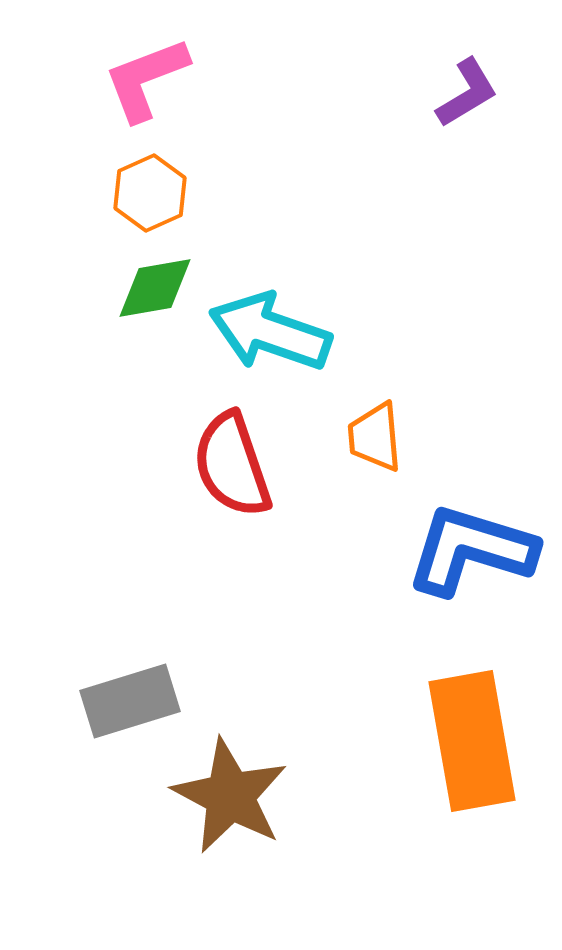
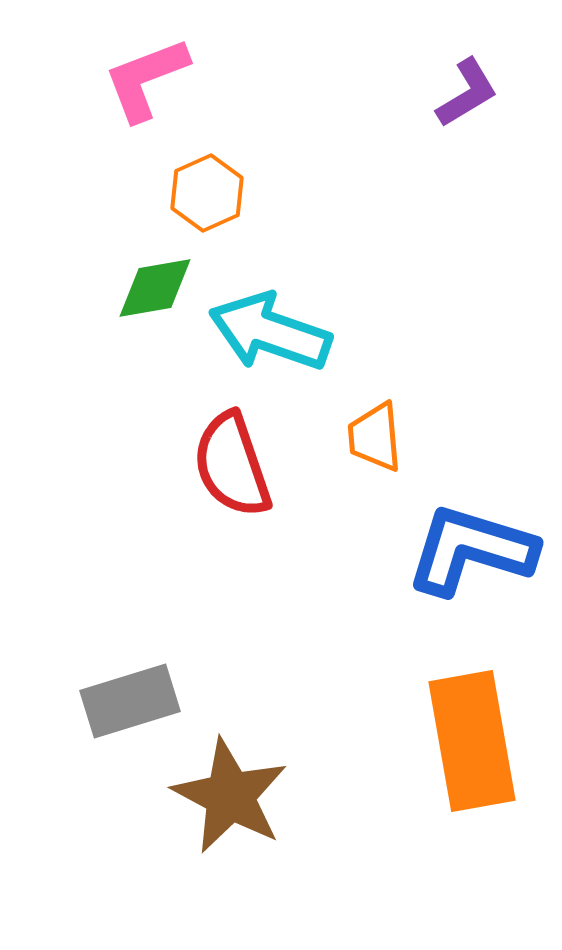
orange hexagon: moved 57 px right
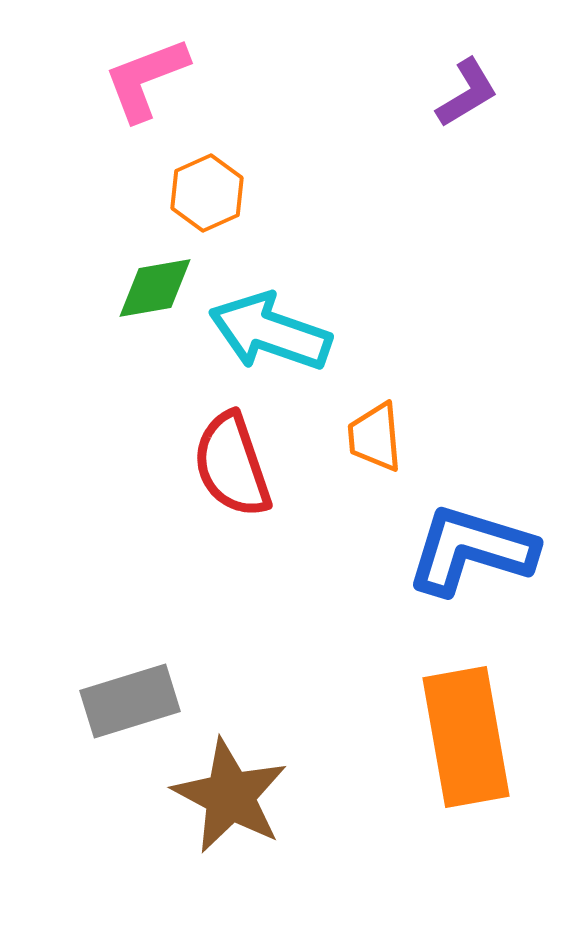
orange rectangle: moved 6 px left, 4 px up
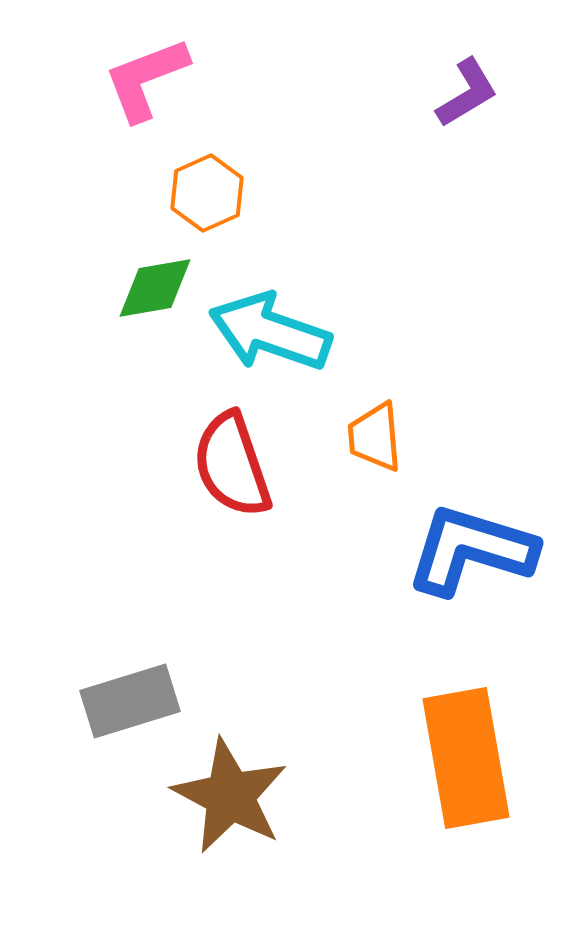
orange rectangle: moved 21 px down
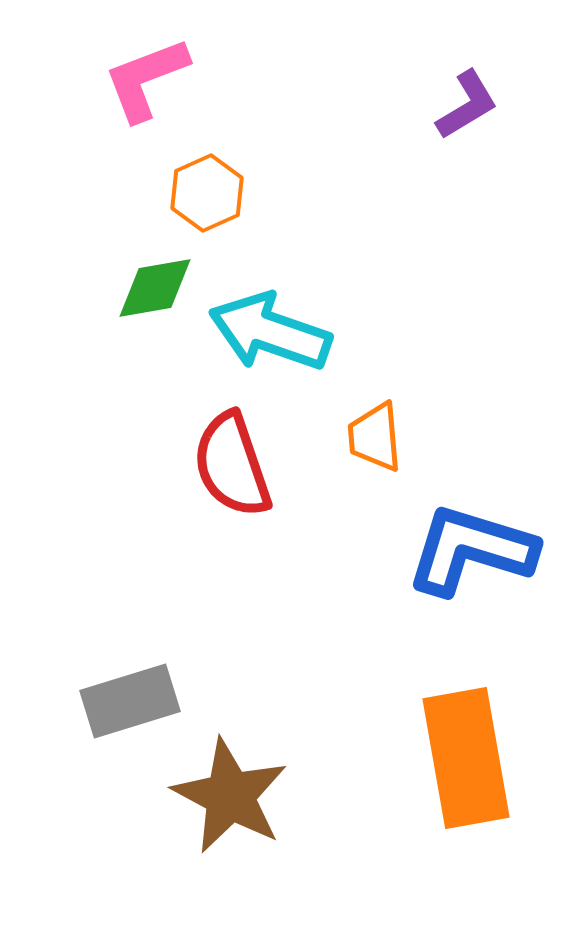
purple L-shape: moved 12 px down
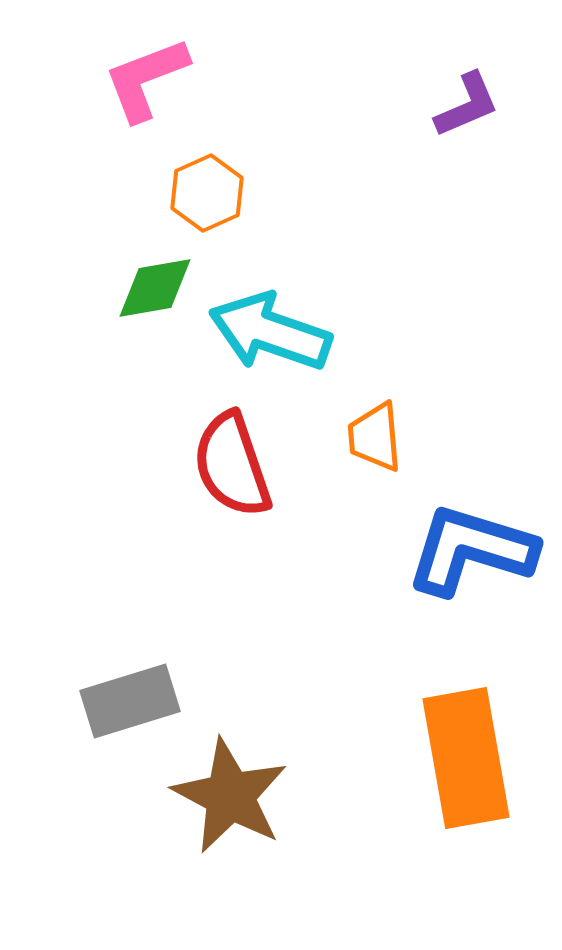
purple L-shape: rotated 8 degrees clockwise
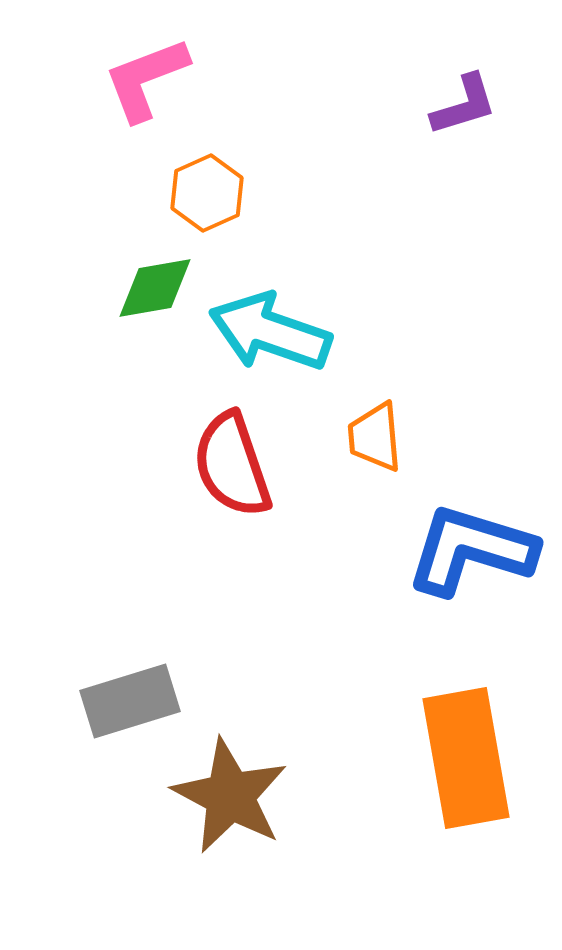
purple L-shape: moved 3 px left; rotated 6 degrees clockwise
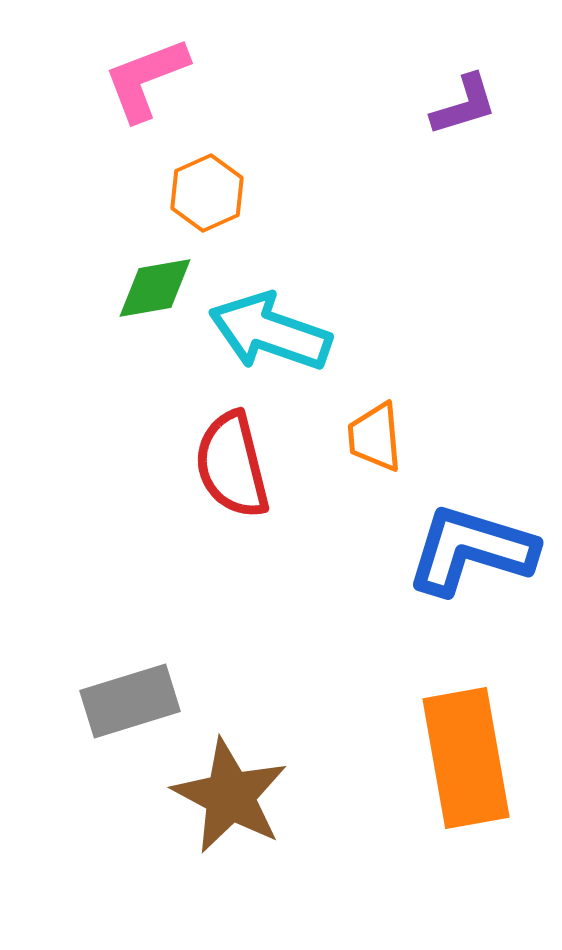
red semicircle: rotated 5 degrees clockwise
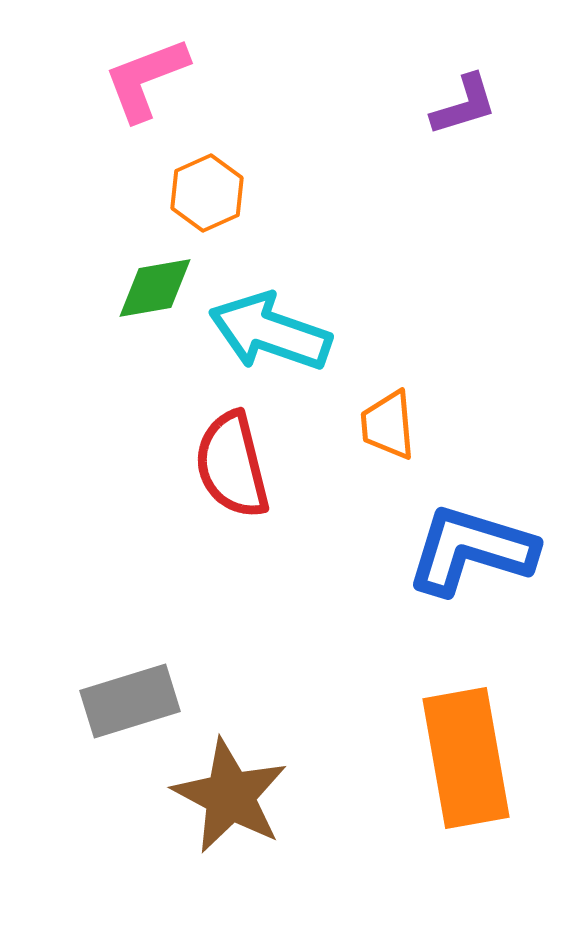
orange trapezoid: moved 13 px right, 12 px up
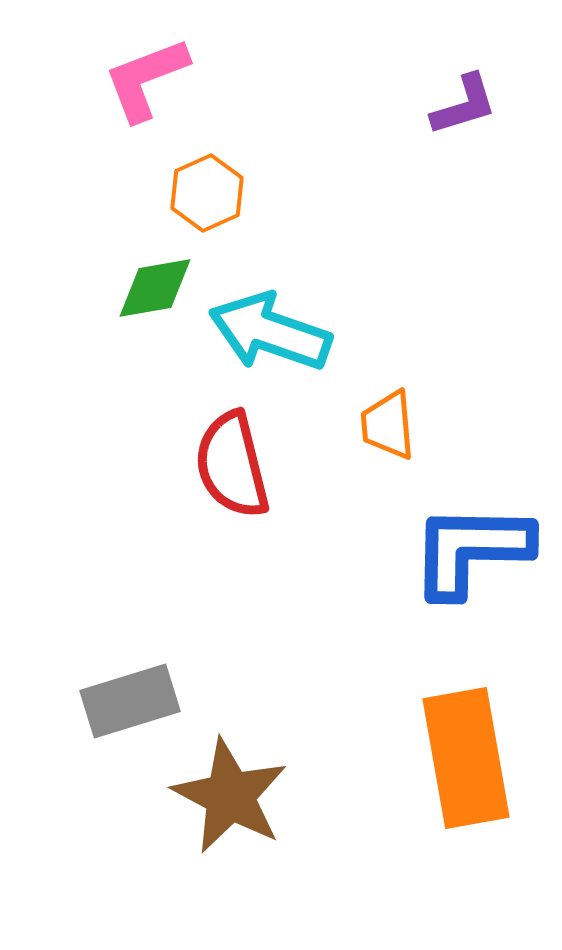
blue L-shape: rotated 16 degrees counterclockwise
